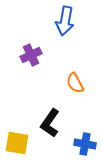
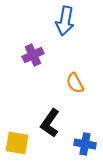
purple cross: moved 2 px right
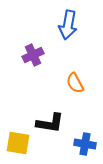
blue arrow: moved 3 px right, 4 px down
black L-shape: rotated 116 degrees counterclockwise
yellow square: moved 1 px right
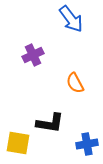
blue arrow: moved 3 px right, 6 px up; rotated 48 degrees counterclockwise
blue cross: moved 2 px right; rotated 20 degrees counterclockwise
